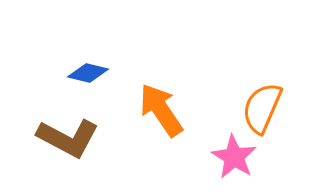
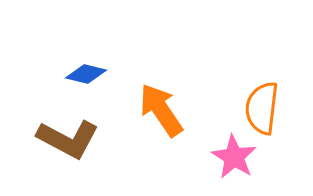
blue diamond: moved 2 px left, 1 px down
orange semicircle: rotated 16 degrees counterclockwise
brown L-shape: moved 1 px down
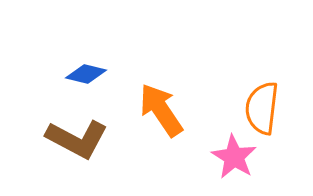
brown L-shape: moved 9 px right
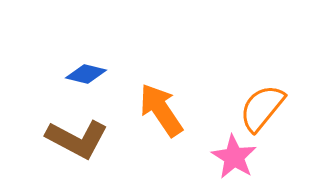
orange semicircle: rotated 32 degrees clockwise
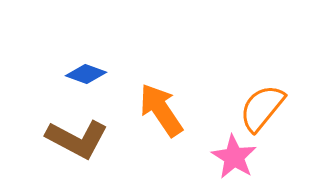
blue diamond: rotated 6 degrees clockwise
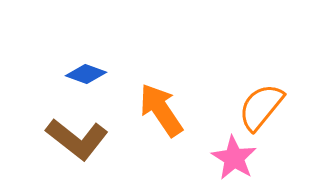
orange semicircle: moved 1 px left, 1 px up
brown L-shape: rotated 10 degrees clockwise
pink star: moved 1 px down
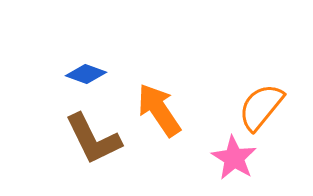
orange arrow: moved 2 px left
brown L-shape: moved 16 px right; rotated 26 degrees clockwise
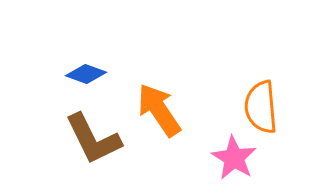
orange semicircle: rotated 44 degrees counterclockwise
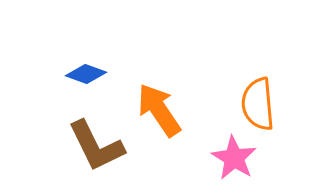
orange semicircle: moved 3 px left, 3 px up
brown L-shape: moved 3 px right, 7 px down
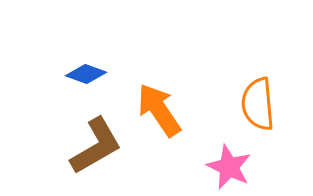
brown L-shape: rotated 94 degrees counterclockwise
pink star: moved 5 px left, 9 px down; rotated 6 degrees counterclockwise
